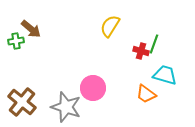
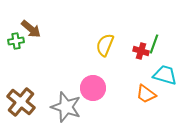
yellow semicircle: moved 5 px left, 19 px down; rotated 10 degrees counterclockwise
brown cross: moved 1 px left
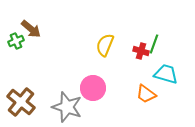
green cross: rotated 14 degrees counterclockwise
cyan trapezoid: moved 1 px right, 1 px up
gray star: moved 1 px right
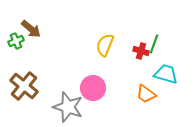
brown cross: moved 3 px right, 16 px up
gray star: moved 1 px right
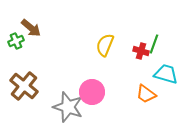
brown arrow: moved 1 px up
pink circle: moved 1 px left, 4 px down
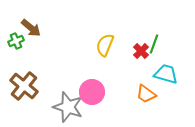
red cross: rotated 28 degrees clockwise
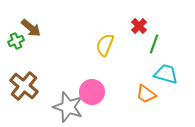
red cross: moved 2 px left, 25 px up
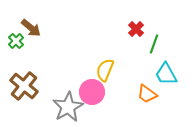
red cross: moved 3 px left, 3 px down
green cross: rotated 21 degrees counterclockwise
yellow semicircle: moved 25 px down
cyan trapezoid: rotated 135 degrees counterclockwise
orange trapezoid: moved 1 px right
gray star: rotated 24 degrees clockwise
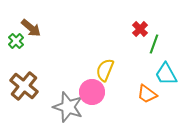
red cross: moved 4 px right
gray star: rotated 24 degrees counterclockwise
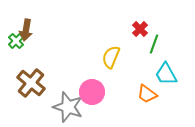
brown arrow: moved 5 px left, 2 px down; rotated 60 degrees clockwise
yellow semicircle: moved 6 px right, 13 px up
brown cross: moved 7 px right, 3 px up
